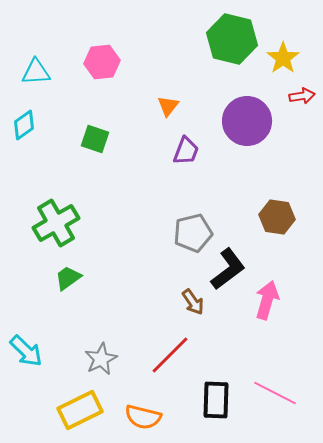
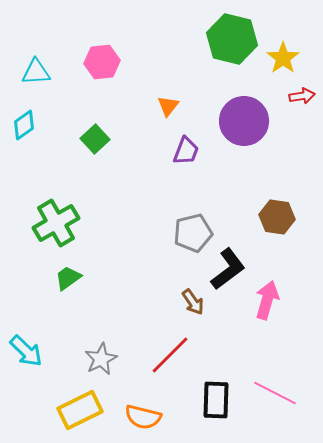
purple circle: moved 3 px left
green square: rotated 28 degrees clockwise
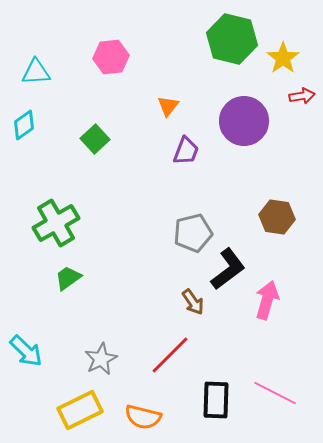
pink hexagon: moved 9 px right, 5 px up
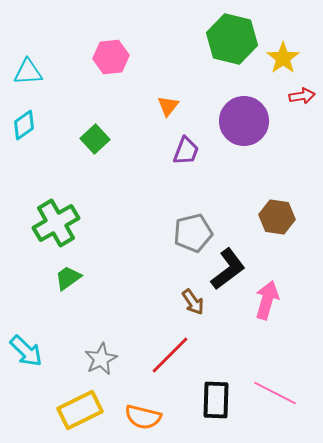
cyan triangle: moved 8 px left
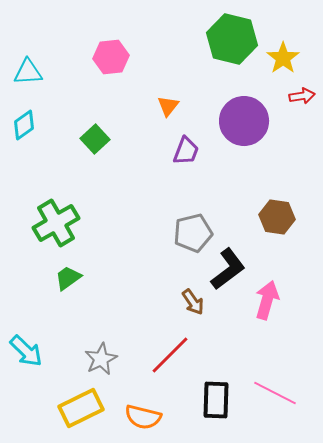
yellow rectangle: moved 1 px right, 2 px up
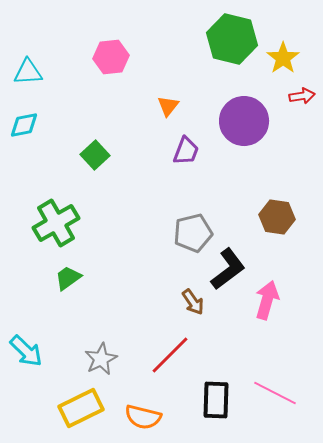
cyan diamond: rotated 24 degrees clockwise
green square: moved 16 px down
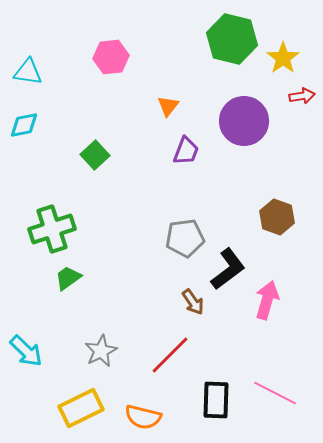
cyan triangle: rotated 12 degrees clockwise
brown hexagon: rotated 12 degrees clockwise
green cross: moved 4 px left, 6 px down; rotated 12 degrees clockwise
gray pentagon: moved 8 px left, 5 px down; rotated 6 degrees clockwise
gray star: moved 8 px up
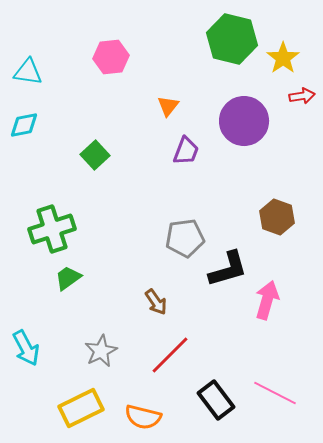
black L-shape: rotated 21 degrees clockwise
brown arrow: moved 37 px left
cyan arrow: moved 3 px up; rotated 18 degrees clockwise
black rectangle: rotated 39 degrees counterclockwise
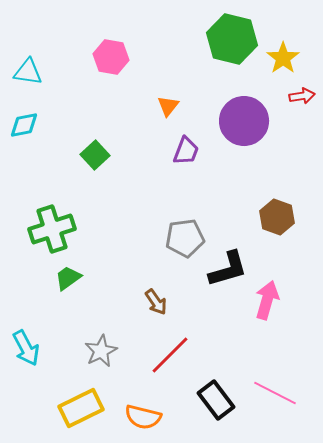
pink hexagon: rotated 16 degrees clockwise
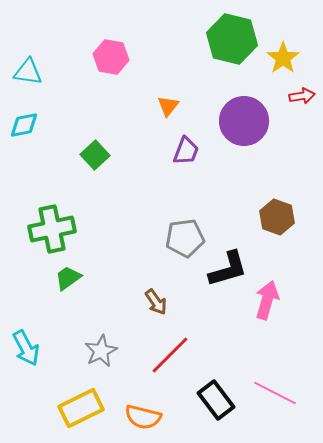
green cross: rotated 6 degrees clockwise
